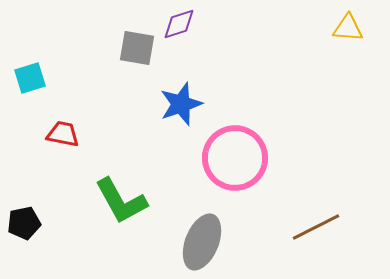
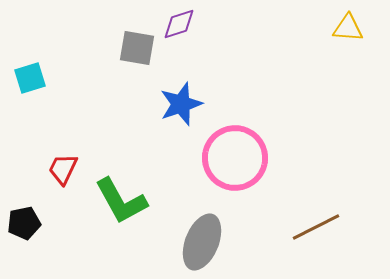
red trapezoid: moved 35 px down; rotated 76 degrees counterclockwise
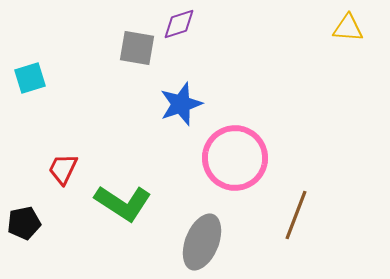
green L-shape: moved 2 px right, 2 px down; rotated 28 degrees counterclockwise
brown line: moved 20 px left, 12 px up; rotated 42 degrees counterclockwise
